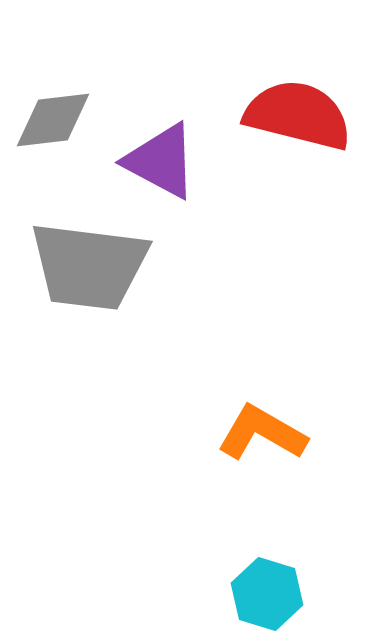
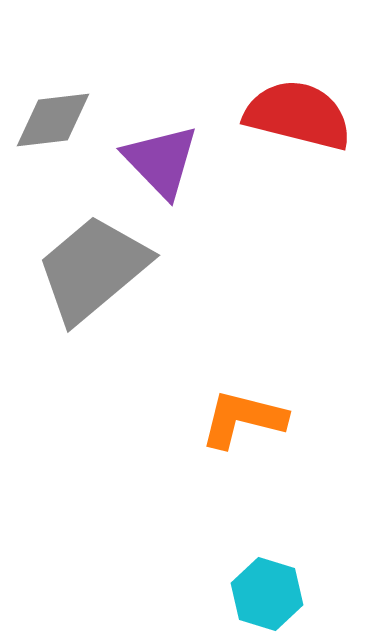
purple triangle: rotated 18 degrees clockwise
gray trapezoid: moved 4 px right, 3 px down; rotated 133 degrees clockwise
orange L-shape: moved 19 px left, 14 px up; rotated 16 degrees counterclockwise
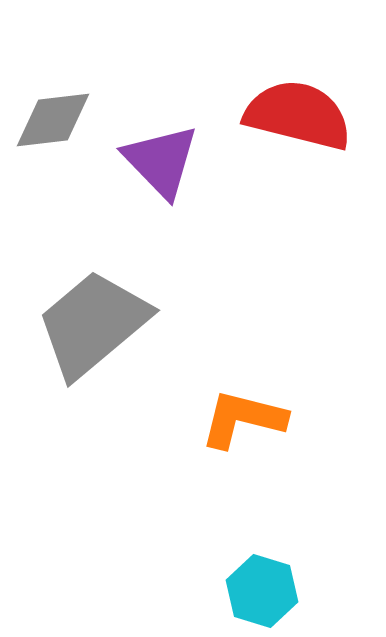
gray trapezoid: moved 55 px down
cyan hexagon: moved 5 px left, 3 px up
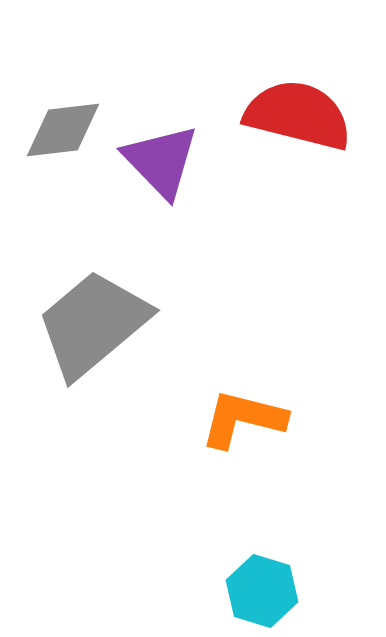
gray diamond: moved 10 px right, 10 px down
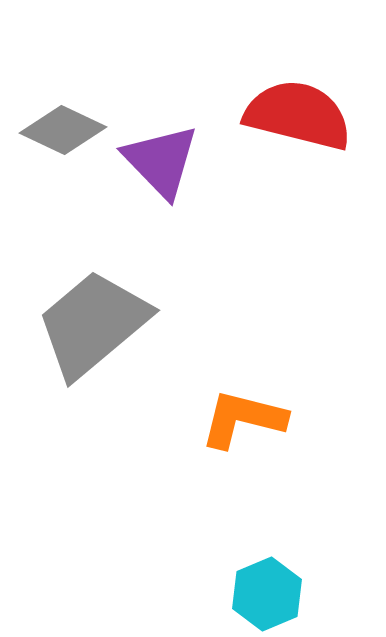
gray diamond: rotated 32 degrees clockwise
cyan hexagon: moved 5 px right, 3 px down; rotated 20 degrees clockwise
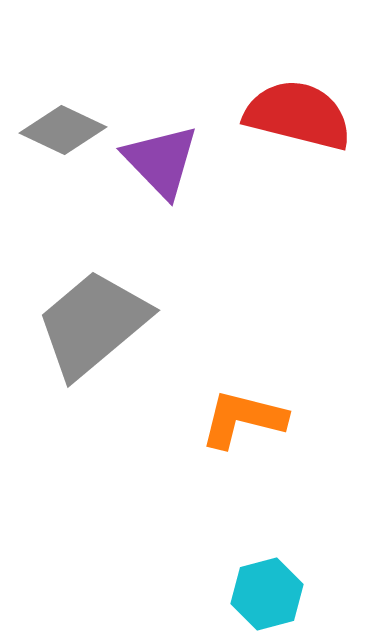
cyan hexagon: rotated 8 degrees clockwise
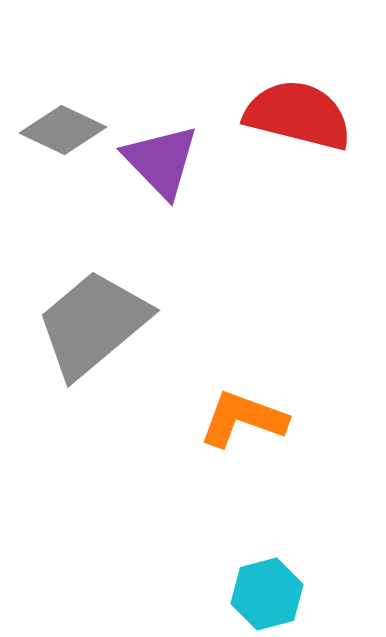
orange L-shape: rotated 6 degrees clockwise
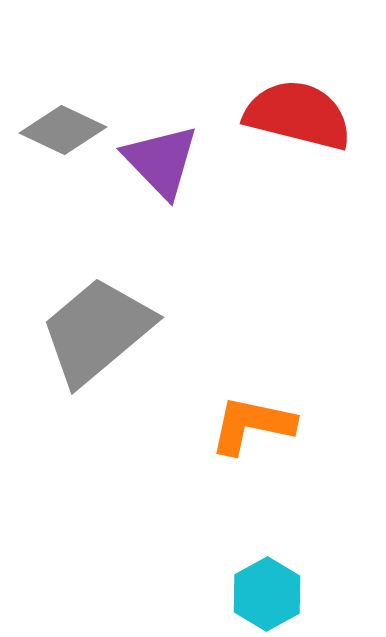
gray trapezoid: moved 4 px right, 7 px down
orange L-shape: moved 9 px right, 6 px down; rotated 8 degrees counterclockwise
cyan hexagon: rotated 14 degrees counterclockwise
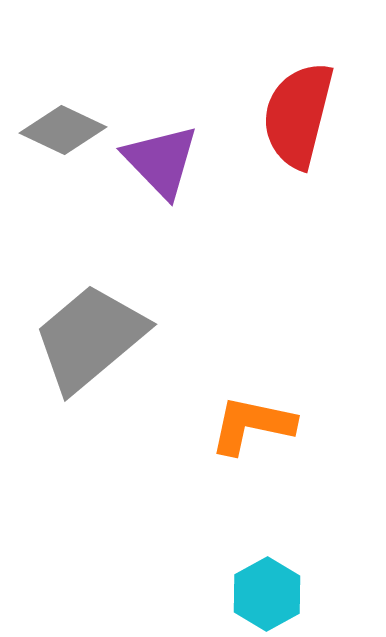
red semicircle: rotated 90 degrees counterclockwise
gray trapezoid: moved 7 px left, 7 px down
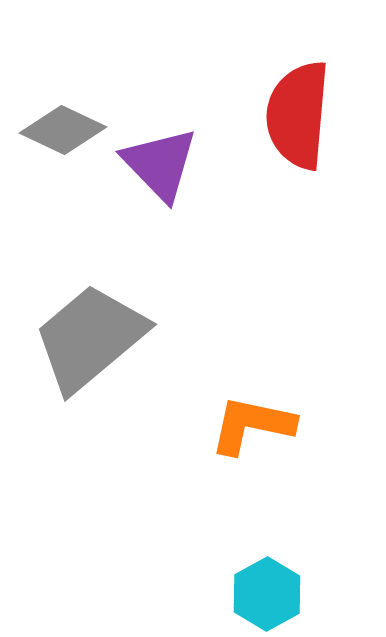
red semicircle: rotated 9 degrees counterclockwise
purple triangle: moved 1 px left, 3 px down
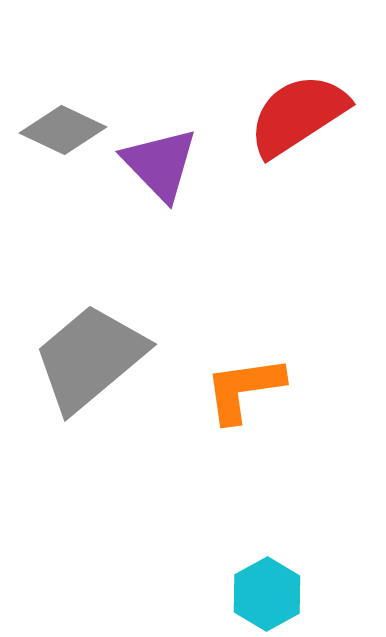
red semicircle: rotated 52 degrees clockwise
gray trapezoid: moved 20 px down
orange L-shape: moved 8 px left, 36 px up; rotated 20 degrees counterclockwise
